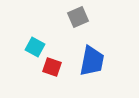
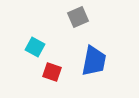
blue trapezoid: moved 2 px right
red square: moved 5 px down
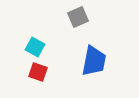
red square: moved 14 px left
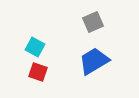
gray square: moved 15 px right, 5 px down
blue trapezoid: rotated 132 degrees counterclockwise
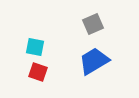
gray square: moved 2 px down
cyan square: rotated 18 degrees counterclockwise
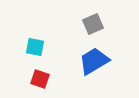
red square: moved 2 px right, 7 px down
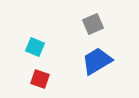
cyan square: rotated 12 degrees clockwise
blue trapezoid: moved 3 px right
